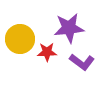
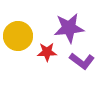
yellow circle: moved 2 px left, 3 px up
purple L-shape: moved 1 px up
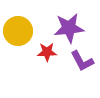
yellow circle: moved 5 px up
purple L-shape: rotated 25 degrees clockwise
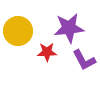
purple L-shape: moved 2 px right, 1 px up
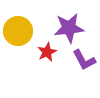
red star: rotated 24 degrees counterclockwise
